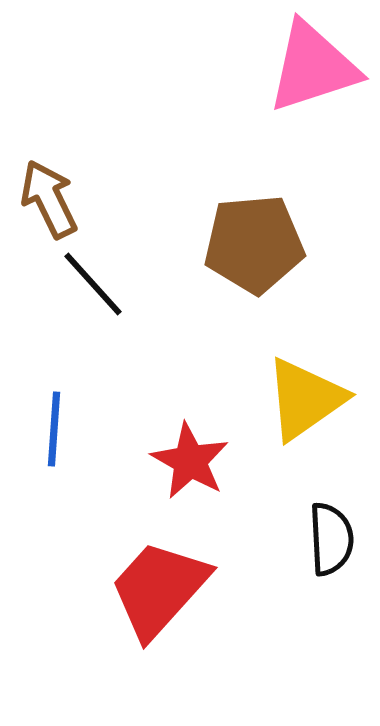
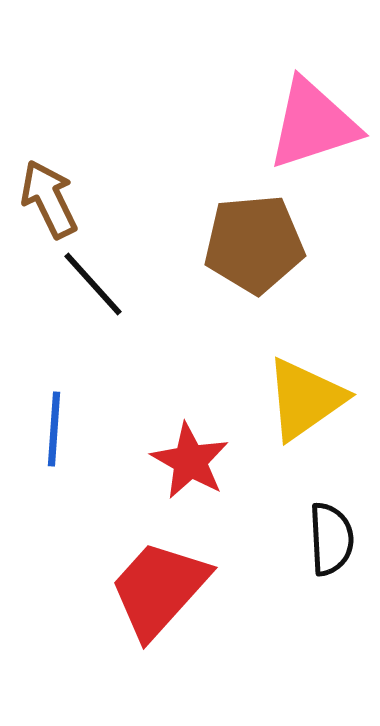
pink triangle: moved 57 px down
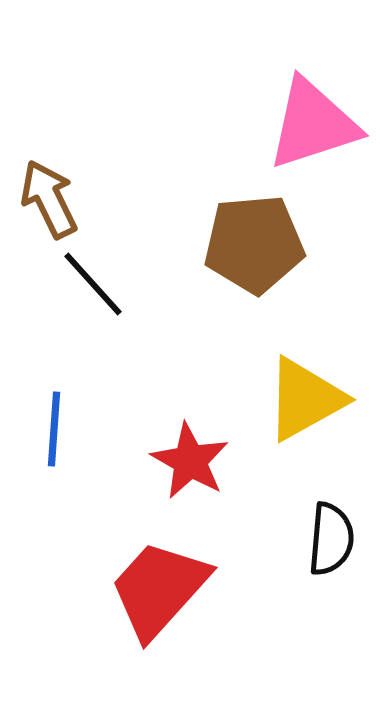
yellow triangle: rotated 6 degrees clockwise
black semicircle: rotated 8 degrees clockwise
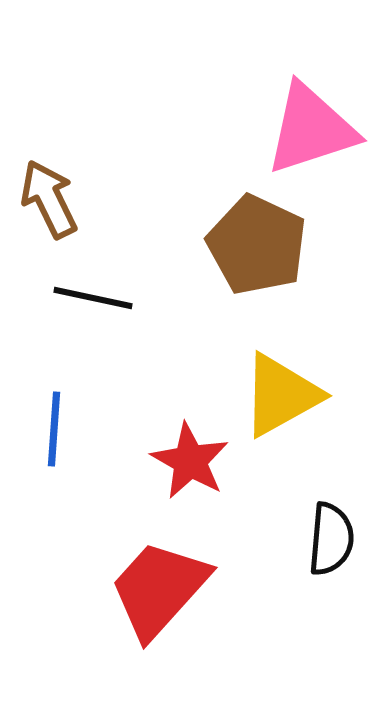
pink triangle: moved 2 px left, 5 px down
brown pentagon: moved 3 px right, 1 px down; rotated 30 degrees clockwise
black line: moved 14 px down; rotated 36 degrees counterclockwise
yellow triangle: moved 24 px left, 4 px up
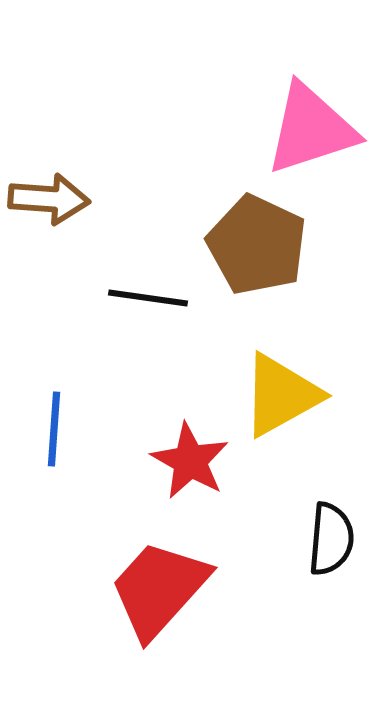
brown arrow: rotated 120 degrees clockwise
black line: moved 55 px right; rotated 4 degrees counterclockwise
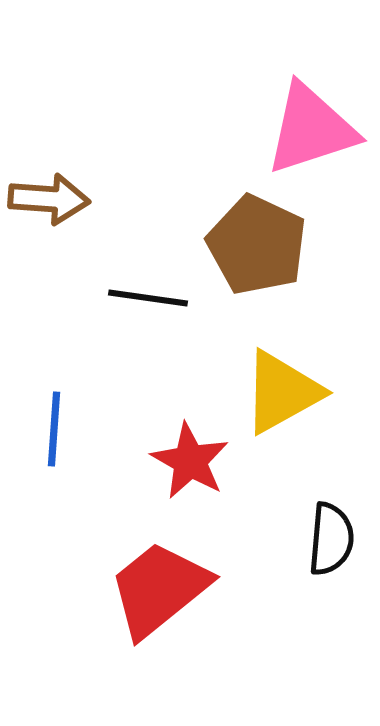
yellow triangle: moved 1 px right, 3 px up
red trapezoid: rotated 9 degrees clockwise
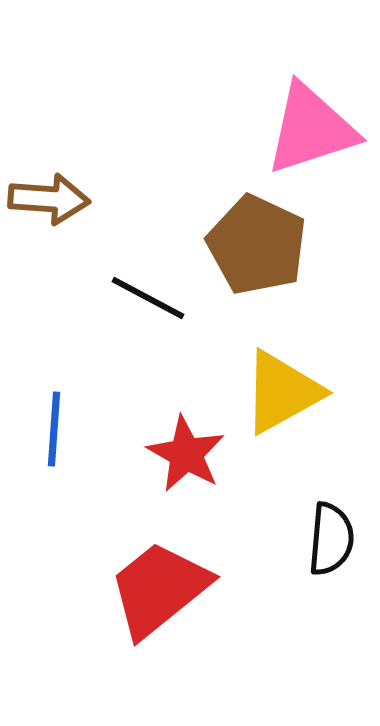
black line: rotated 20 degrees clockwise
red star: moved 4 px left, 7 px up
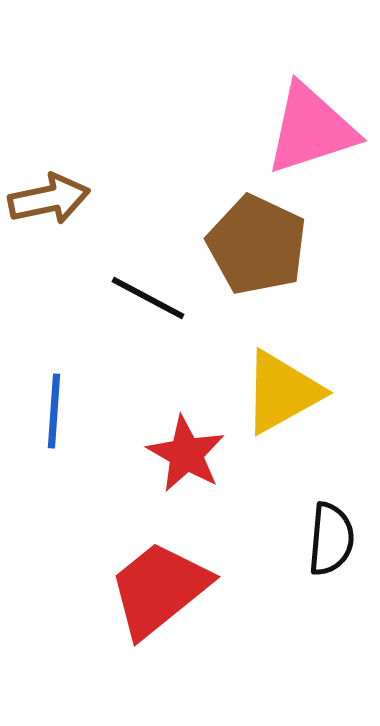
brown arrow: rotated 16 degrees counterclockwise
blue line: moved 18 px up
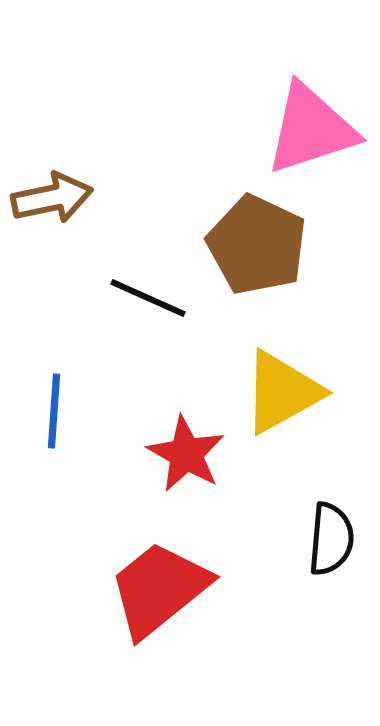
brown arrow: moved 3 px right, 1 px up
black line: rotated 4 degrees counterclockwise
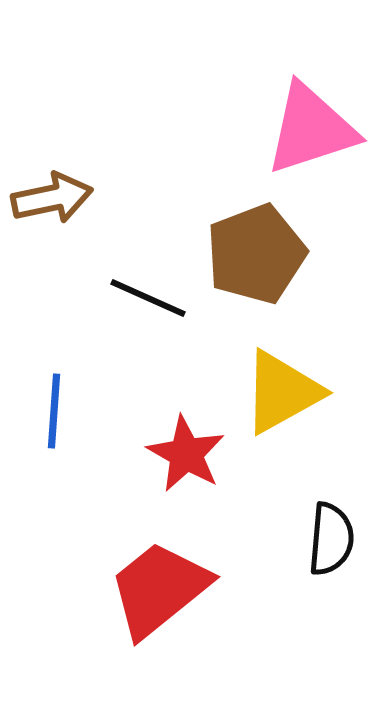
brown pentagon: moved 1 px left, 9 px down; rotated 26 degrees clockwise
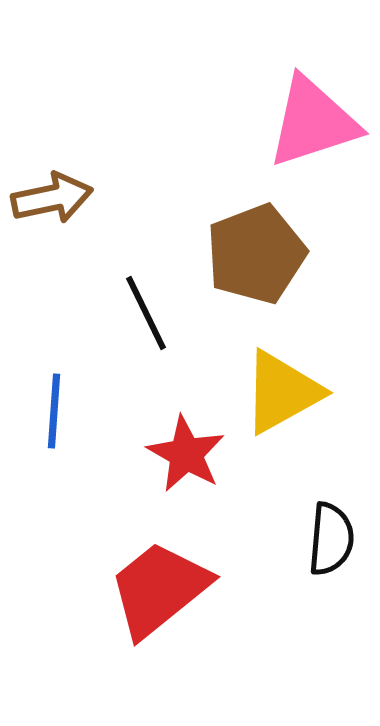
pink triangle: moved 2 px right, 7 px up
black line: moved 2 px left, 15 px down; rotated 40 degrees clockwise
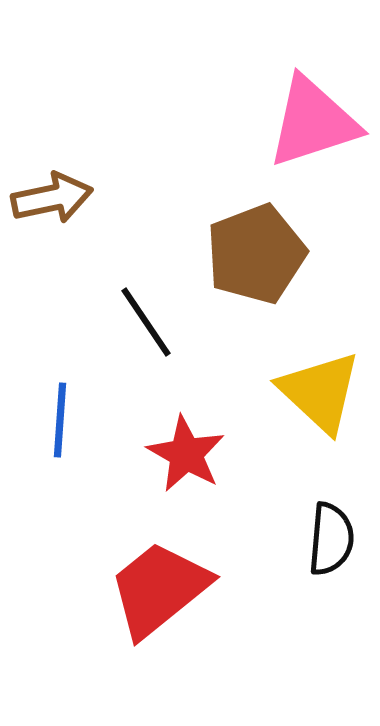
black line: moved 9 px down; rotated 8 degrees counterclockwise
yellow triangle: moved 38 px right; rotated 48 degrees counterclockwise
blue line: moved 6 px right, 9 px down
